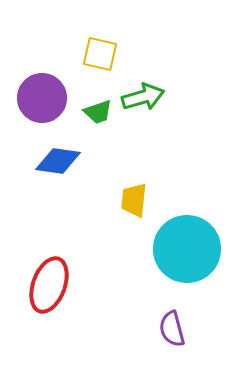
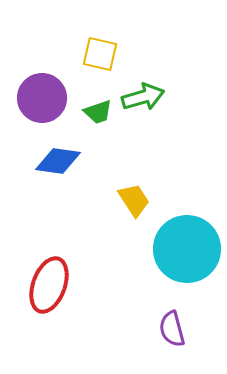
yellow trapezoid: rotated 141 degrees clockwise
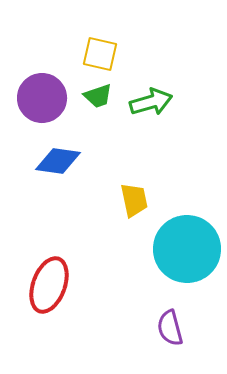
green arrow: moved 8 px right, 5 px down
green trapezoid: moved 16 px up
yellow trapezoid: rotated 21 degrees clockwise
purple semicircle: moved 2 px left, 1 px up
